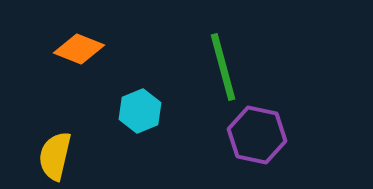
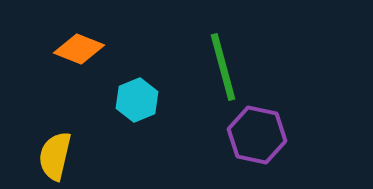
cyan hexagon: moved 3 px left, 11 px up
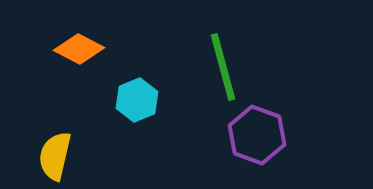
orange diamond: rotated 6 degrees clockwise
purple hexagon: rotated 8 degrees clockwise
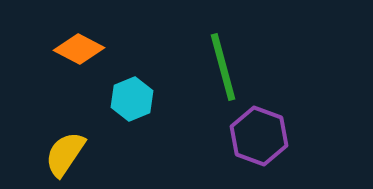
cyan hexagon: moved 5 px left, 1 px up
purple hexagon: moved 2 px right, 1 px down
yellow semicircle: moved 10 px right, 2 px up; rotated 21 degrees clockwise
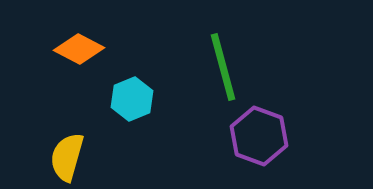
yellow semicircle: moved 2 px right, 3 px down; rotated 18 degrees counterclockwise
